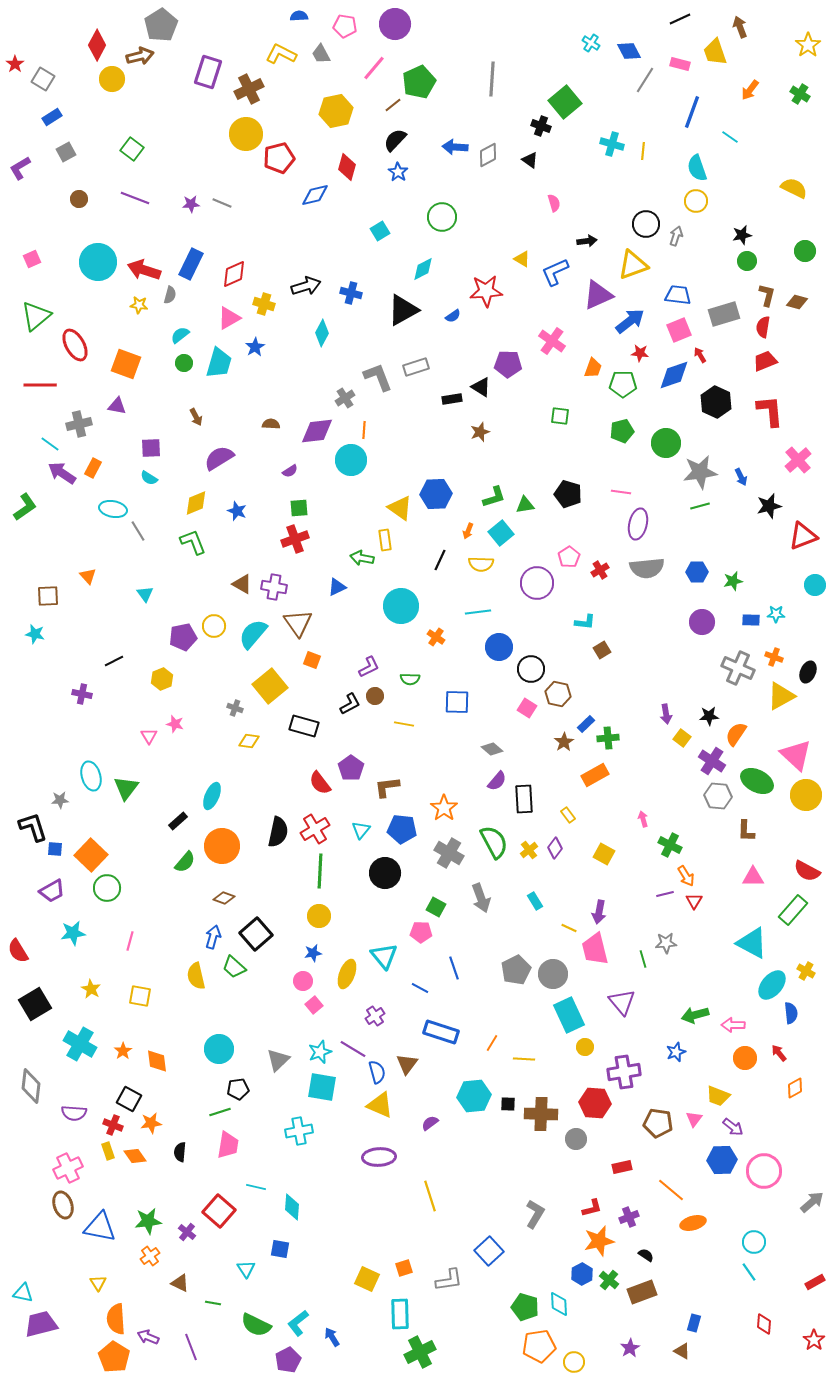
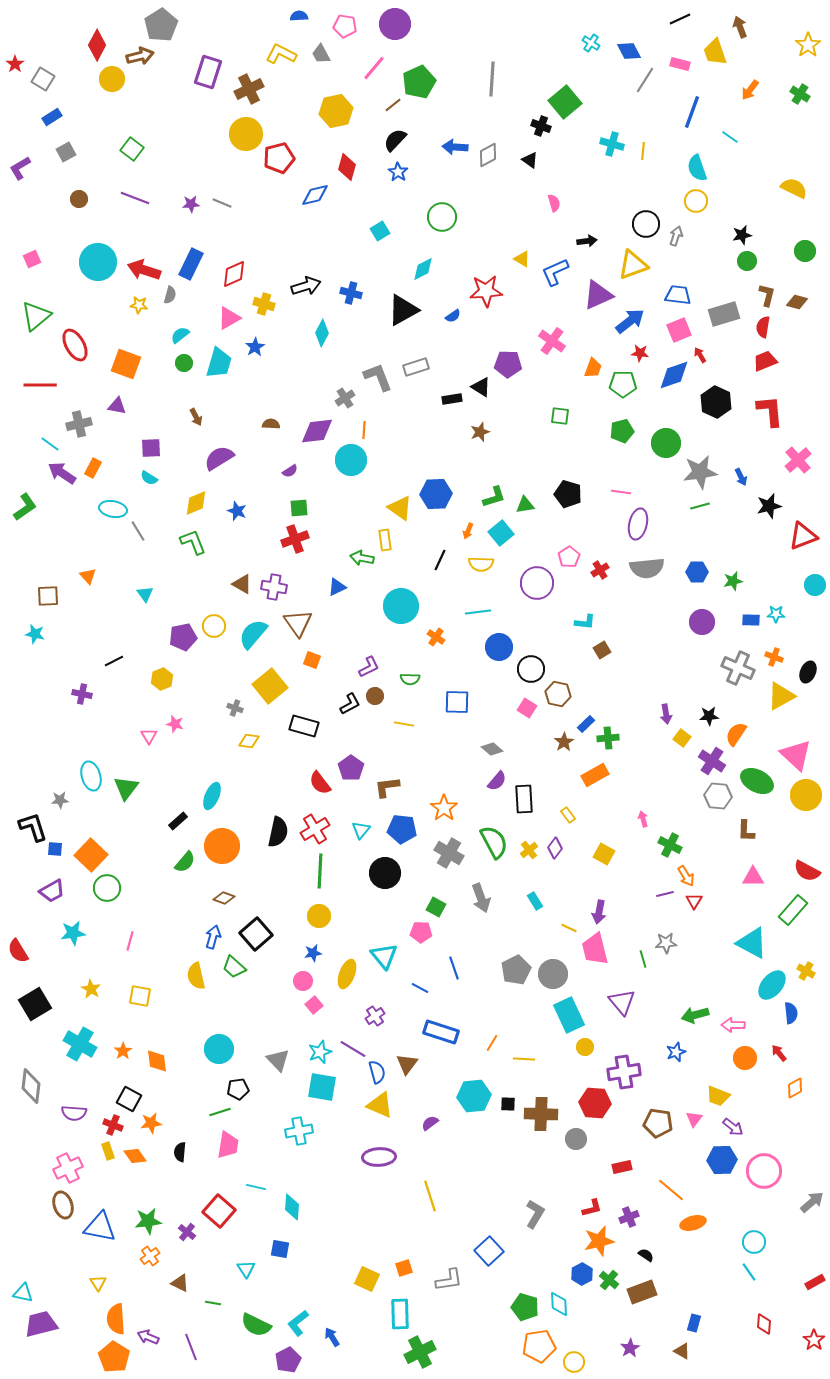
gray triangle at (278, 1060): rotated 30 degrees counterclockwise
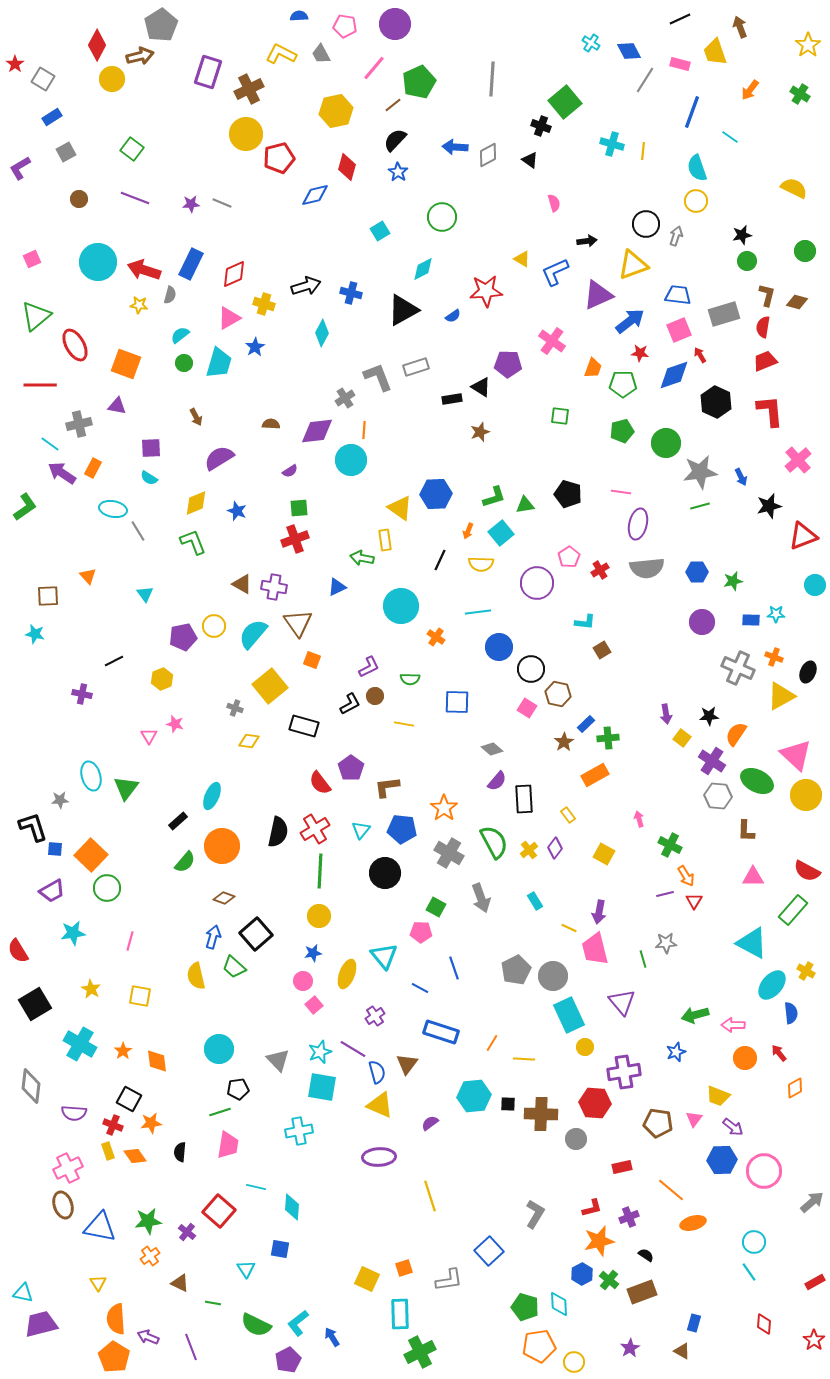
pink arrow at (643, 819): moved 4 px left
gray circle at (553, 974): moved 2 px down
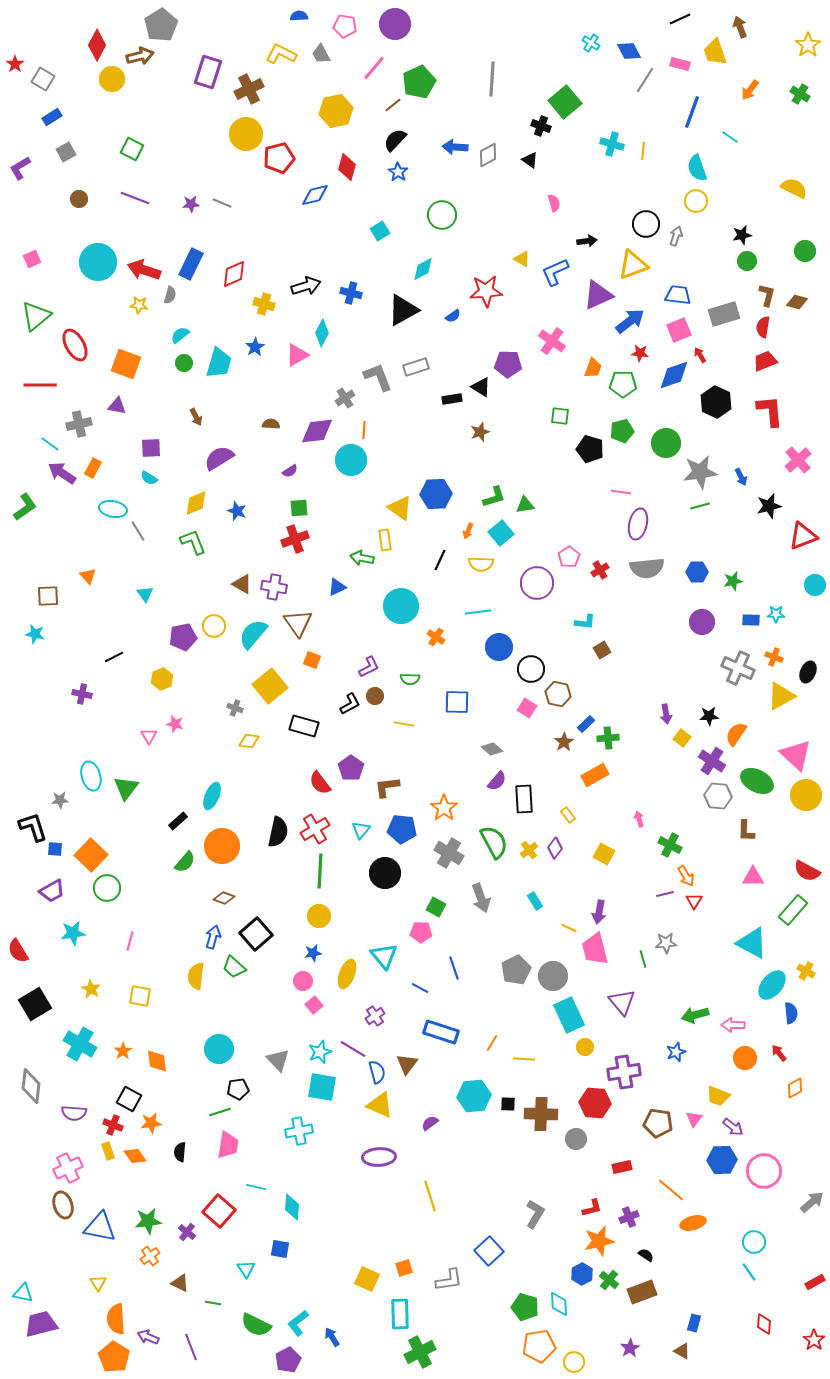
green square at (132, 149): rotated 10 degrees counterclockwise
green circle at (442, 217): moved 2 px up
pink triangle at (229, 318): moved 68 px right, 37 px down
black pentagon at (568, 494): moved 22 px right, 45 px up
black line at (114, 661): moved 4 px up
yellow semicircle at (196, 976): rotated 20 degrees clockwise
